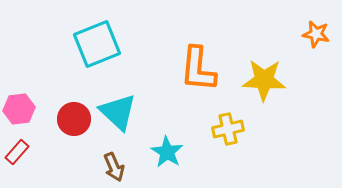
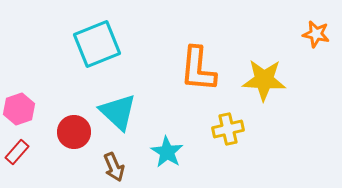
pink hexagon: rotated 12 degrees counterclockwise
red circle: moved 13 px down
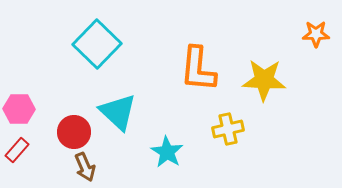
orange star: rotated 12 degrees counterclockwise
cyan square: rotated 24 degrees counterclockwise
pink hexagon: rotated 20 degrees clockwise
red rectangle: moved 2 px up
brown arrow: moved 29 px left
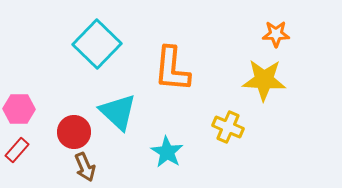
orange star: moved 40 px left
orange L-shape: moved 26 px left
yellow cross: moved 2 px up; rotated 36 degrees clockwise
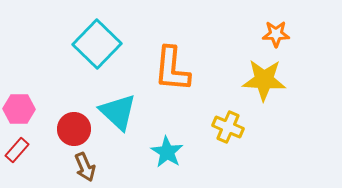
red circle: moved 3 px up
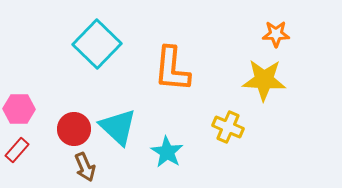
cyan triangle: moved 15 px down
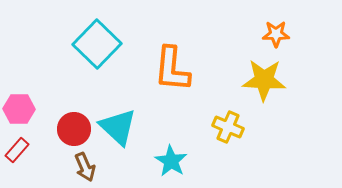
cyan star: moved 4 px right, 9 px down
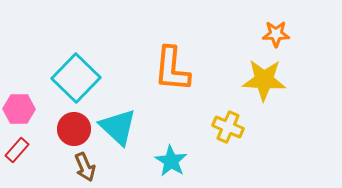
cyan square: moved 21 px left, 34 px down
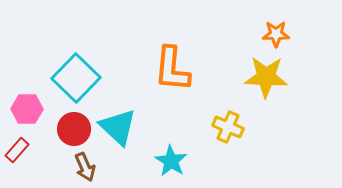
yellow star: moved 2 px right, 3 px up
pink hexagon: moved 8 px right
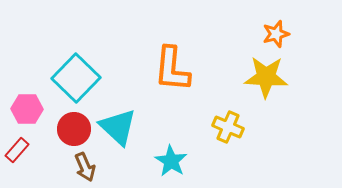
orange star: rotated 16 degrees counterclockwise
